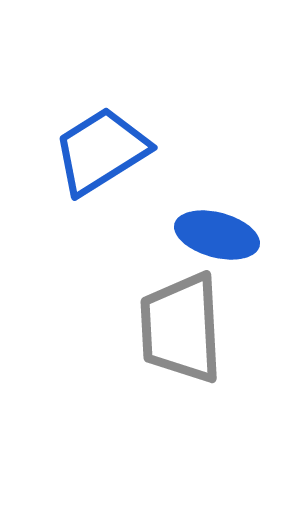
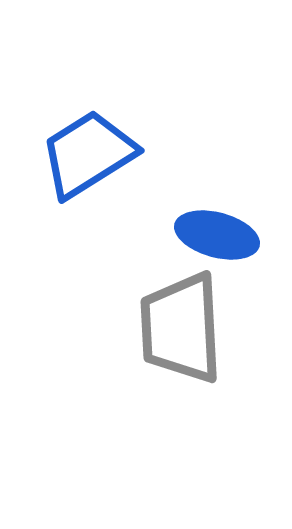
blue trapezoid: moved 13 px left, 3 px down
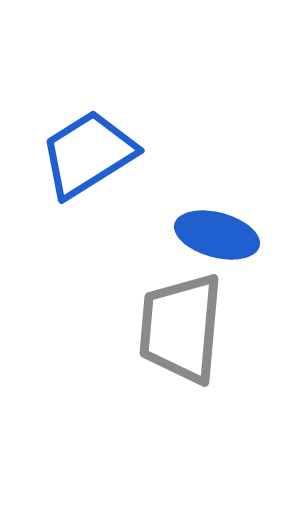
gray trapezoid: rotated 8 degrees clockwise
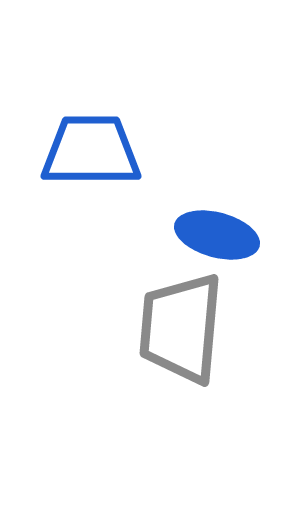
blue trapezoid: moved 3 px right, 3 px up; rotated 32 degrees clockwise
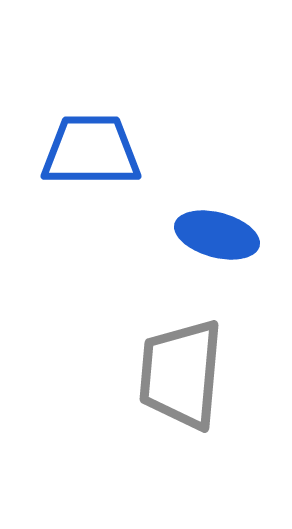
gray trapezoid: moved 46 px down
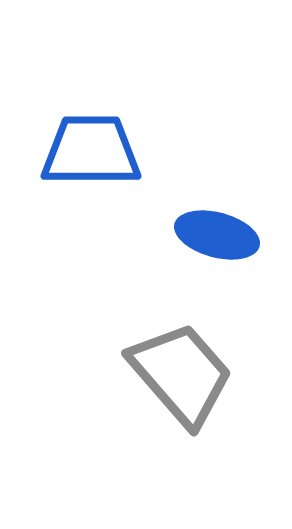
gray trapezoid: rotated 134 degrees clockwise
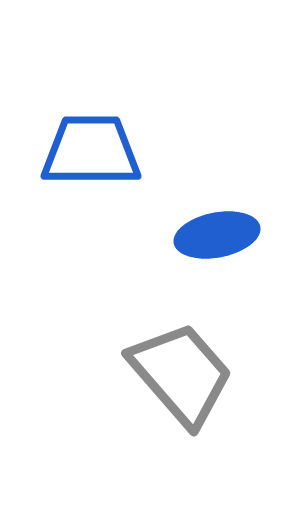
blue ellipse: rotated 26 degrees counterclockwise
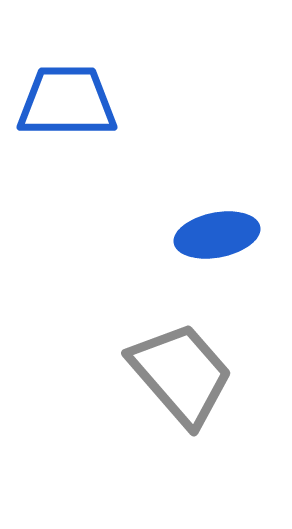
blue trapezoid: moved 24 px left, 49 px up
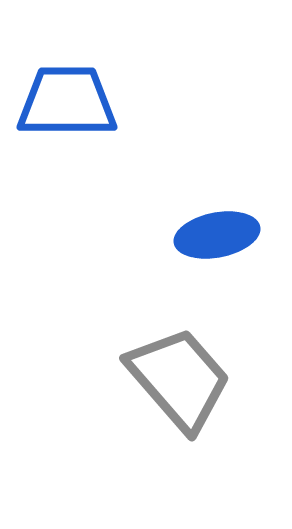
gray trapezoid: moved 2 px left, 5 px down
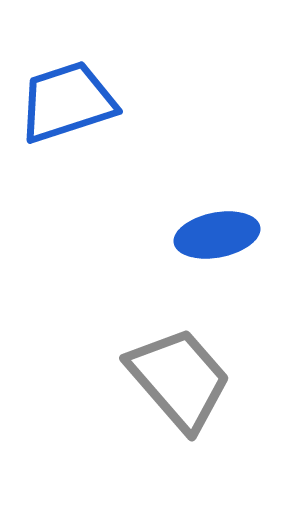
blue trapezoid: rotated 18 degrees counterclockwise
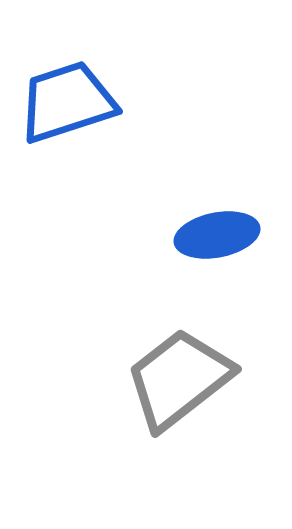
gray trapezoid: rotated 87 degrees counterclockwise
